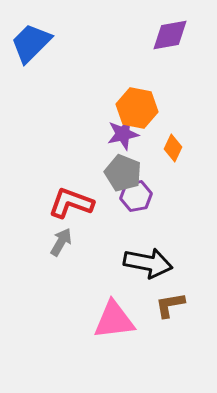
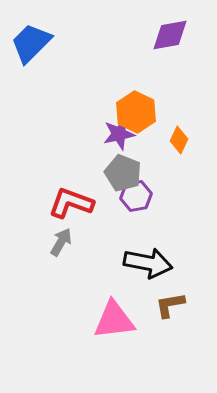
orange hexagon: moved 1 px left, 4 px down; rotated 15 degrees clockwise
purple star: moved 4 px left
orange diamond: moved 6 px right, 8 px up
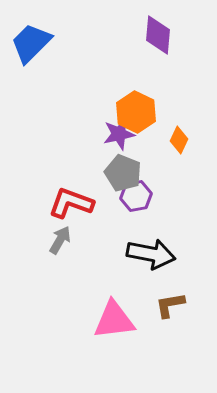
purple diamond: moved 12 px left; rotated 75 degrees counterclockwise
gray arrow: moved 1 px left, 2 px up
black arrow: moved 3 px right, 9 px up
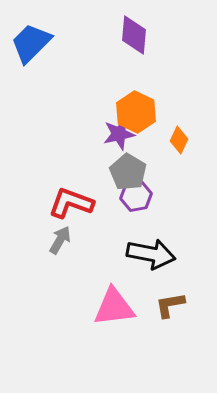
purple diamond: moved 24 px left
gray pentagon: moved 5 px right, 1 px up; rotated 9 degrees clockwise
pink triangle: moved 13 px up
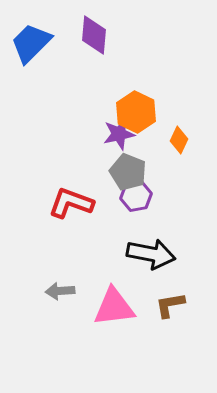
purple diamond: moved 40 px left
gray pentagon: rotated 9 degrees counterclockwise
gray arrow: moved 51 px down; rotated 124 degrees counterclockwise
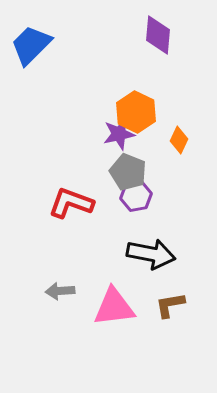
purple diamond: moved 64 px right
blue trapezoid: moved 2 px down
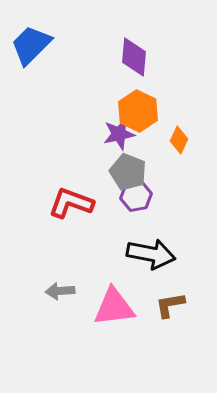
purple diamond: moved 24 px left, 22 px down
orange hexagon: moved 2 px right, 1 px up
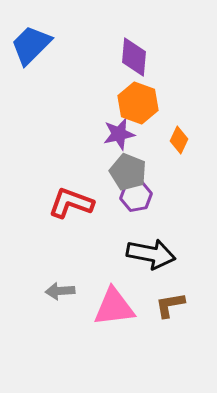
orange hexagon: moved 8 px up; rotated 6 degrees counterclockwise
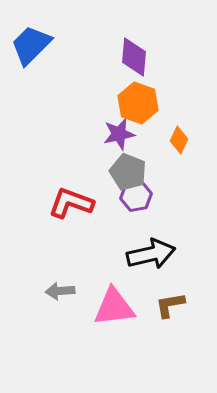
black arrow: rotated 24 degrees counterclockwise
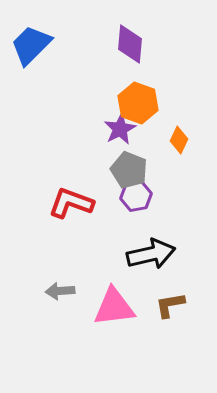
purple diamond: moved 4 px left, 13 px up
purple star: moved 1 px right, 5 px up; rotated 16 degrees counterclockwise
gray pentagon: moved 1 px right, 2 px up
